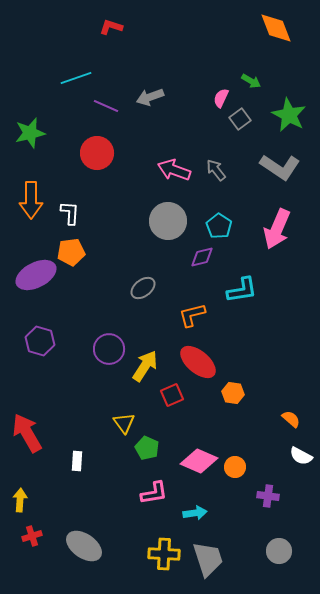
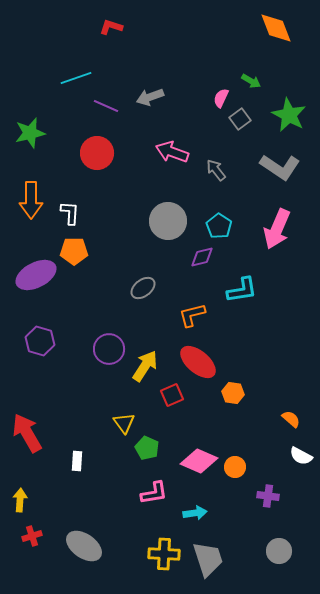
pink arrow at (174, 170): moved 2 px left, 18 px up
orange pentagon at (71, 252): moved 3 px right, 1 px up; rotated 8 degrees clockwise
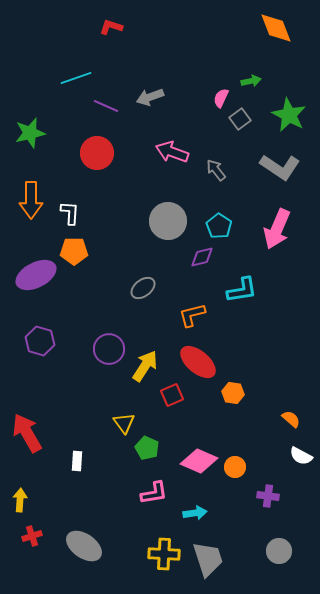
green arrow at (251, 81): rotated 42 degrees counterclockwise
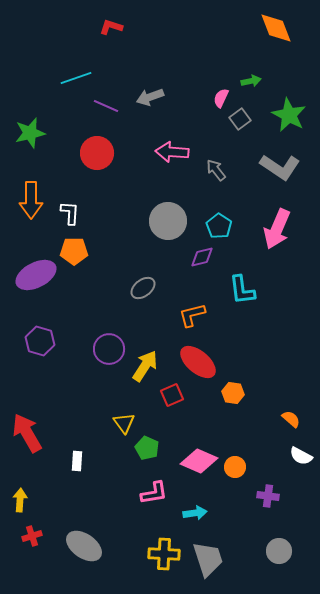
pink arrow at (172, 152): rotated 16 degrees counterclockwise
cyan L-shape at (242, 290): rotated 92 degrees clockwise
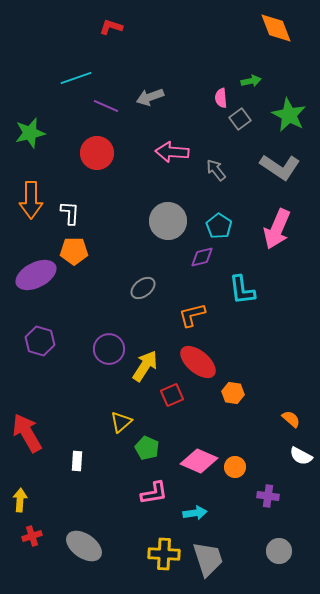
pink semicircle at (221, 98): rotated 30 degrees counterclockwise
yellow triangle at (124, 423): moved 3 px left, 1 px up; rotated 25 degrees clockwise
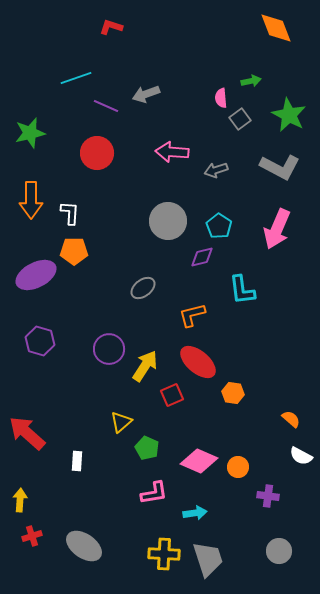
gray arrow at (150, 97): moved 4 px left, 3 px up
gray L-shape at (280, 167): rotated 6 degrees counterclockwise
gray arrow at (216, 170): rotated 70 degrees counterclockwise
red arrow at (27, 433): rotated 18 degrees counterclockwise
orange circle at (235, 467): moved 3 px right
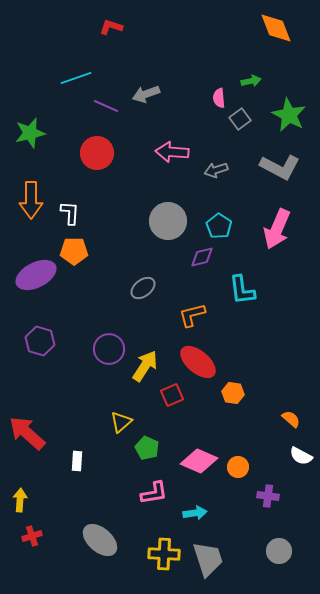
pink semicircle at (221, 98): moved 2 px left
gray ellipse at (84, 546): moved 16 px right, 6 px up; rotated 6 degrees clockwise
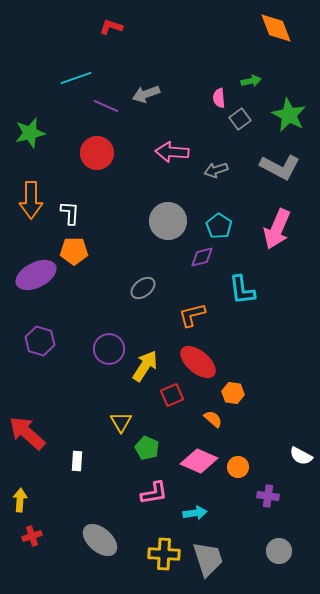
orange semicircle at (291, 419): moved 78 px left
yellow triangle at (121, 422): rotated 20 degrees counterclockwise
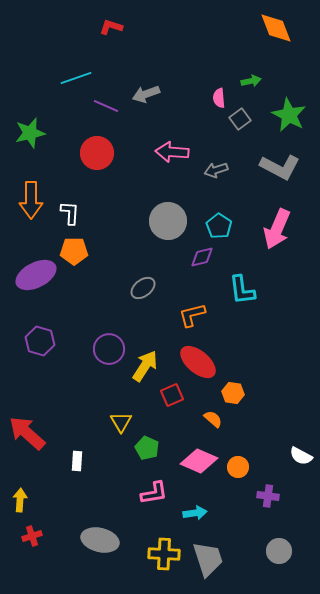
gray ellipse at (100, 540): rotated 27 degrees counterclockwise
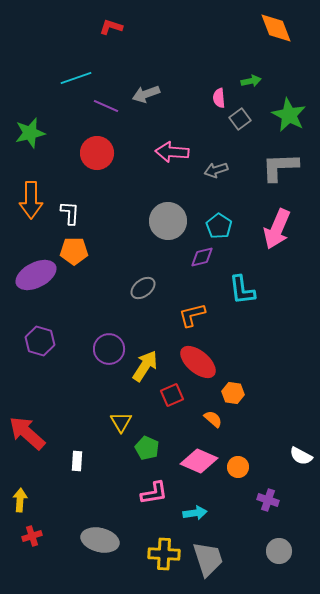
gray L-shape at (280, 167): rotated 150 degrees clockwise
purple cross at (268, 496): moved 4 px down; rotated 10 degrees clockwise
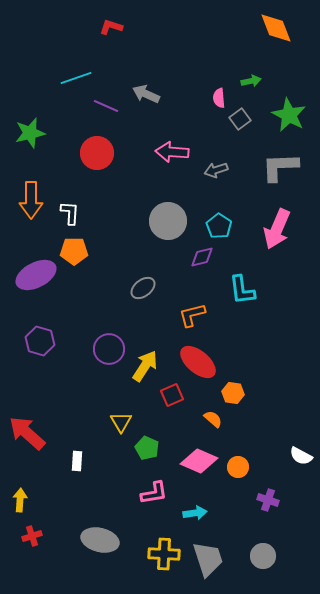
gray arrow at (146, 94): rotated 44 degrees clockwise
gray circle at (279, 551): moved 16 px left, 5 px down
